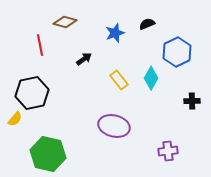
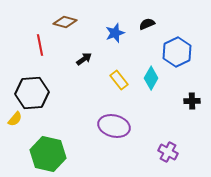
black hexagon: rotated 8 degrees clockwise
purple cross: moved 1 px down; rotated 36 degrees clockwise
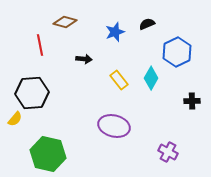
blue star: moved 1 px up
black arrow: rotated 42 degrees clockwise
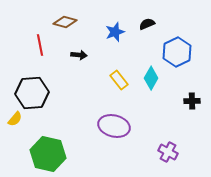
black arrow: moved 5 px left, 4 px up
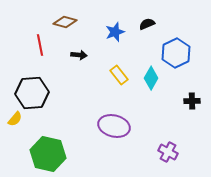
blue hexagon: moved 1 px left, 1 px down
yellow rectangle: moved 5 px up
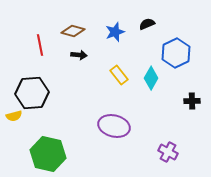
brown diamond: moved 8 px right, 9 px down
yellow semicircle: moved 1 px left, 3 px up; rotated 35 degrees clockwise
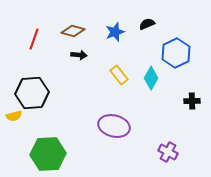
red line: moved 6 px left, 6 px up; rotated 30 degrees clockwise
green hexagon: rotated 16 degrees counterclockwise
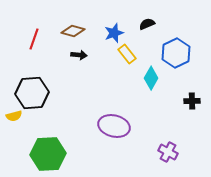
blue star: moved 1 px left, 1 px down
yellow rectangle: moved 8 px right, 21 px up
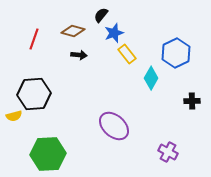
black semicircle: moved 46 px left, 9 px up; rotated 28 degrees counterclockwise
black hexagon: moved 2 px right, 1 px down
purple ellipse: rotated 28 degrees clockwise
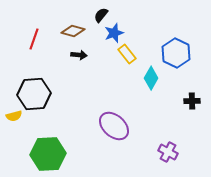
blue hexagon: rotated 8 degrees counterclockwise
